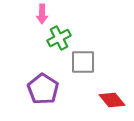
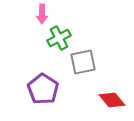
gray square: rotated 12 degrees counterclockwise
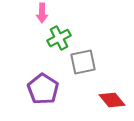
pink arrow: moved 1 px up
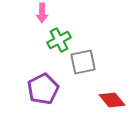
green cross: moved 2 px down
purple pentagon: rotated 12 degrees clockwise
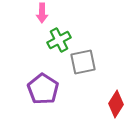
purple pentagon: rotated 12 degrees counterclockwise
red diamond: moved 4 px right, 4 px down; rotated 72 degrees clockwise
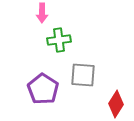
green cross: rotated 20 degrees clockwise
gray square: moved 13 px down; rotated 16 degrees clockwise
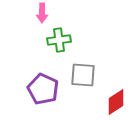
purple pentagon: rotated 8 degrees counterclockwise
red diamond: moved 2 px up; rotated 24 degrees clockwise
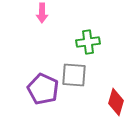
green cross: moved 29 px right, 2 px down
gray square: moved 9 px left
red diamond: rotated 40 degrees counterclockwise
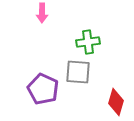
gray square: moved 4 px right, 3 px up
